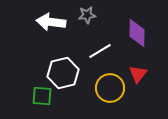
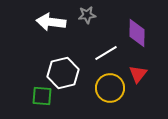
white line: moved 6 px right, 2 px down
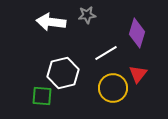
purple diamond: rotated 16 degrees clockwise
yellow circle: moved 3 px right
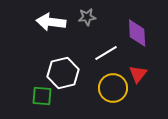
gray star: moved 2 px down
purple diamond: rotated 20 degrees counterclockwise
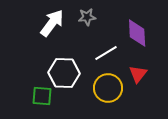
white arrow: moved 1 px right, 1 px down; rotated 120 degrees clockwise
white hexagon: moved 1 px right; rotated 16 degrees clockwise
yellow circle: moved 5 px left
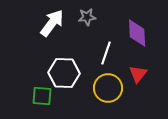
white line: rotated 40 degrees counterclockwise
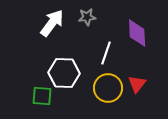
red triangle: moved 1 px left, 10 px down
